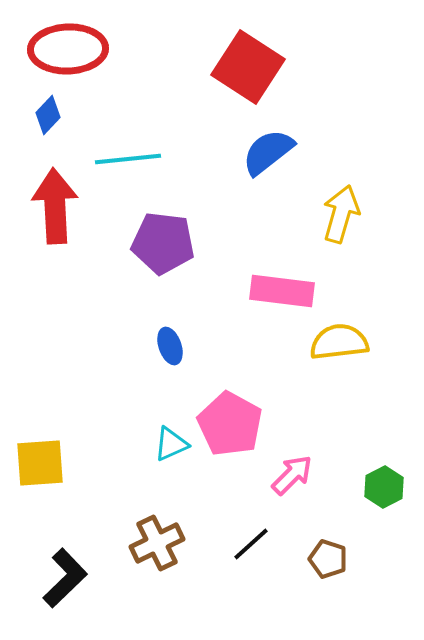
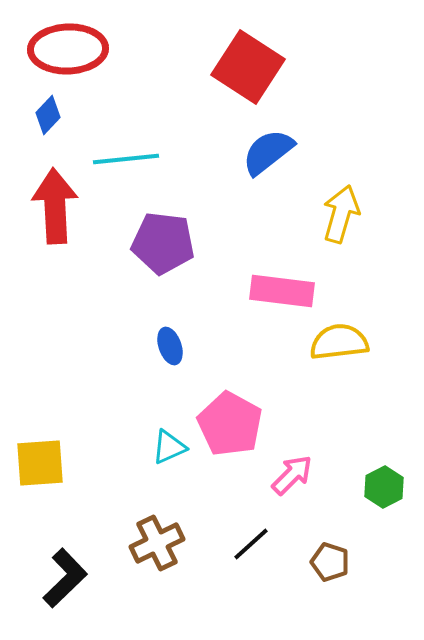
cyan line: moved 2 px left
cyan triangle: moved 2 px left, 3 px down
brown pentagon: moved 2 px right, 3 px down
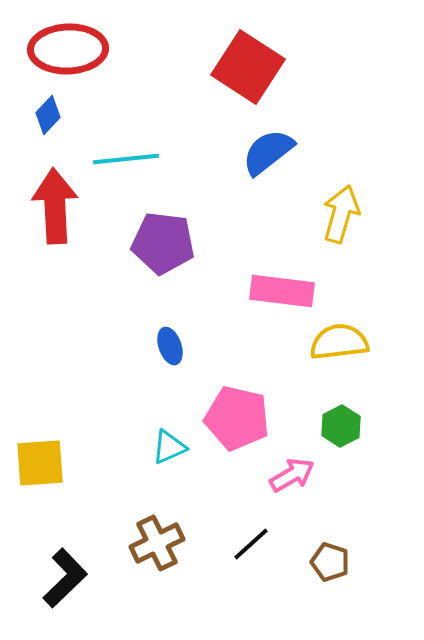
pink pentagon: moved 7 px right, 6 px up; rotated 16 degrees counterclockwise
pink arrow: rotated 15 degrees clockwise
green hexagon: moved 43 px left, 61 px up
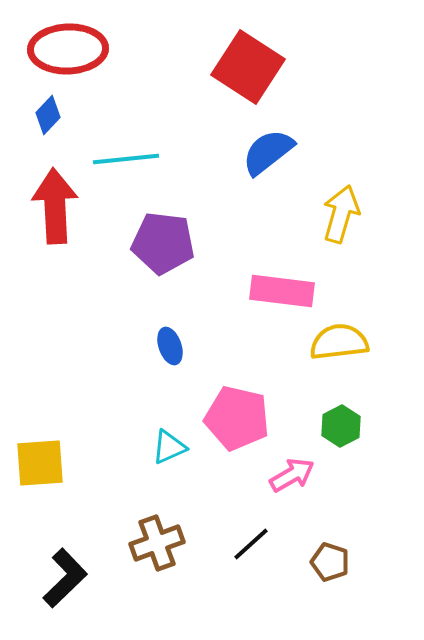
brown cross: rotated 6 degrees clockwise
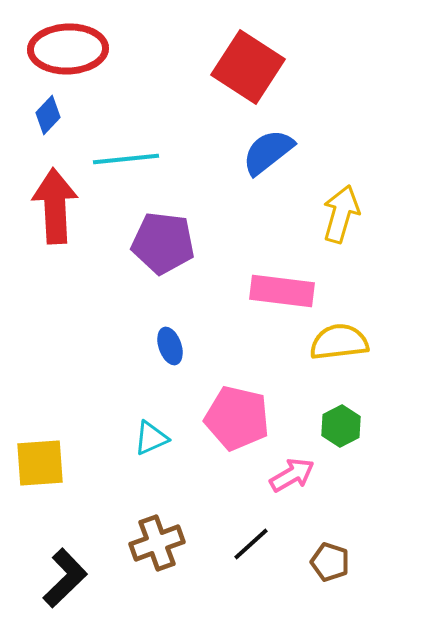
cyan triangle: moved 18 px left, 9 px up
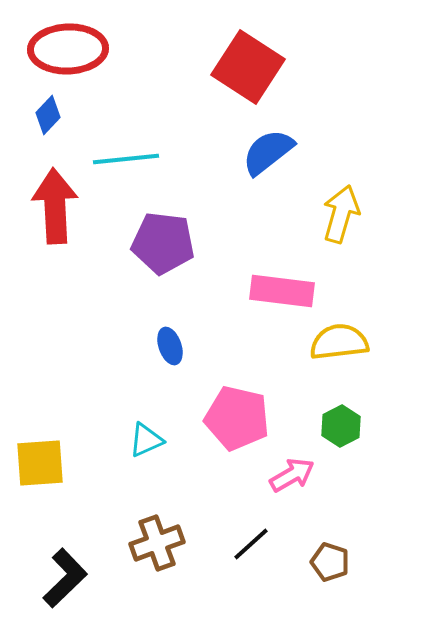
cyan triangle: moved 5 px left, 2 px down
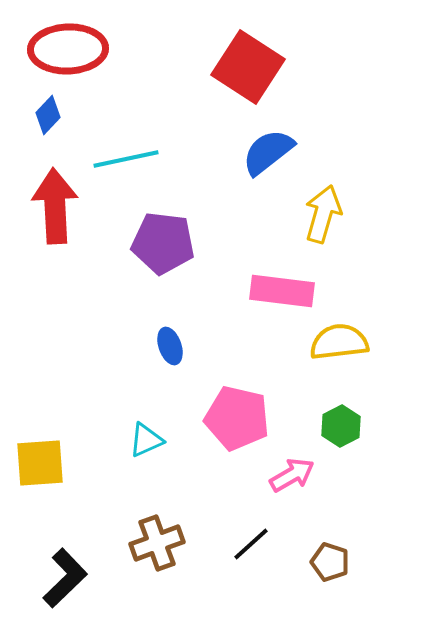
cyan line: rotated 6 degrees counterclockwise
yellow arrow: moved 18 px left
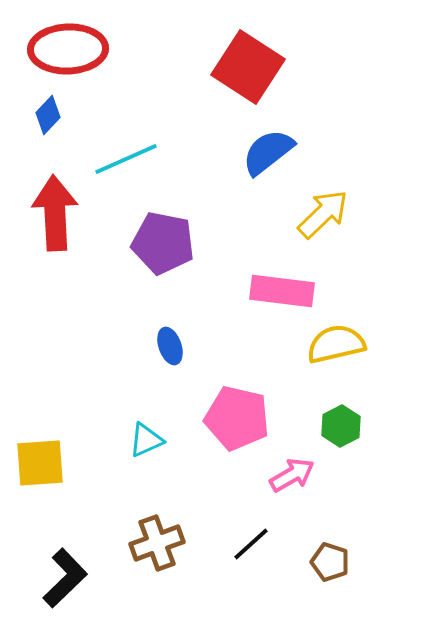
cyan line: rotated 12 degrees counterclockwise
red arrow: moved 7 px down
yellow arrow: rotated 30 degrees clockwise
purple pentagon: rotated 4 degrees clockwise
yellow semicircle: moved 3 px left, 2 px down; rotated 6 degrees counterclockwise
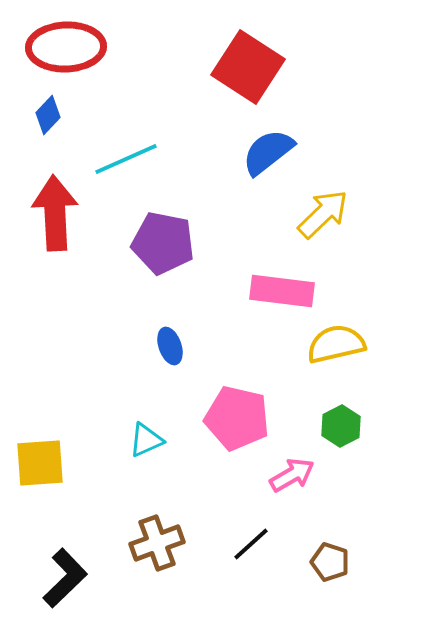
red ellipse: moved 2 px left, 2 px up
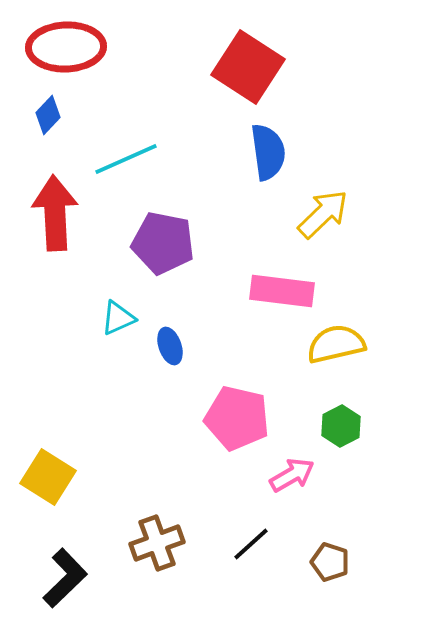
blue semicircle: rotated 120 degrees clockwise
cyan triangle: moved 28 px left, 122 px up
yellow square: moved 8 px right, 14 px down; rotated 36 degrees clockwise
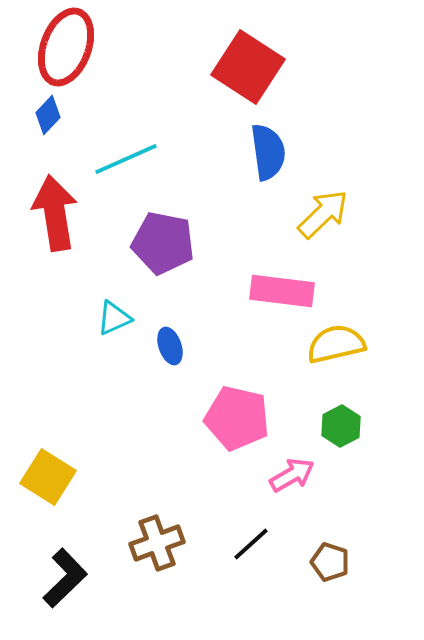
red ellipse: rotated 68 degrees counterclockwise
red arrow: rotated 6 degrees counterclockwise
cyan triangle: moved 4 px left
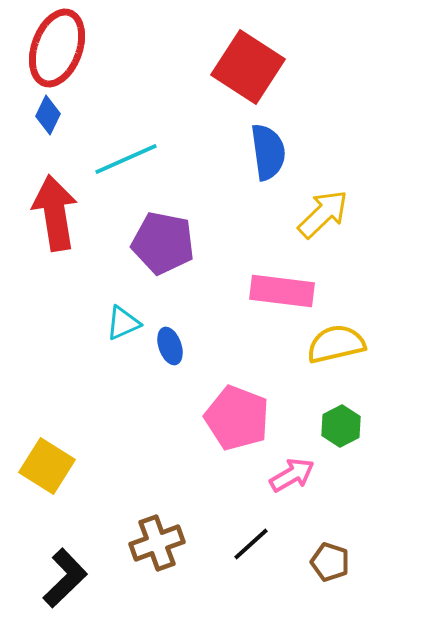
red ellipse: moved 9 px left, 1 px down
blue diamond: rotated 18 degrees counterclockwise
cyan triangle: moved 9 px right, 5 px down
pink pentagon: rotated 8 degrees clockwise
yellow square: moved 1 px left, 11 px up
